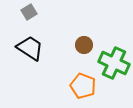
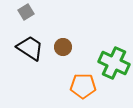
gray square: moved 3 px left
brown circle: moved 21 px left, 2 px down
orange pentagon: rotated 20 degrees counterclockwise
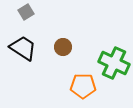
black trapezoid: moved 7 px left
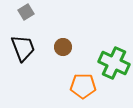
black trapezoid: rotated 36 degrees clockwise
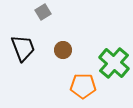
gray square: moved 17 px right
brown circle: moved 3 px down
green cross: rotated 16 degrees clockwise
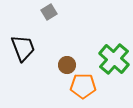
gray square: moved 6 px right
brown circle: moved 4 px right, 15 px down
green cross: moved 4 px up
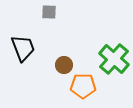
gray square: rotated 35 degrees clockwise
brown circle: moved 3 px left
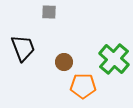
brown circle: moved 3 px up
